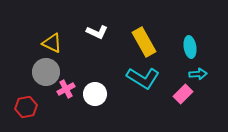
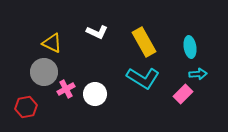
gray circle: moved 2 px left
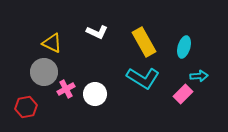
cyan ellipse: moved 6 px left; rotated 25 degrees clockwise
cyan arrow: moved 1 px right, 2 px down
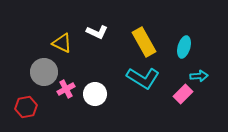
yellow triangle: moved 10 px right
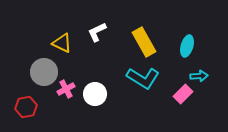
white L-shape: rotated 130 degrees clockwise
cyan ellipse: moved 3 px right, 1 px up
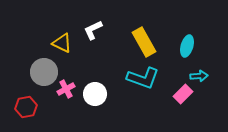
white L-shape: moved 4 px left, 2 px up
cyan L-shape: rotated 12 degrees counterclockwise
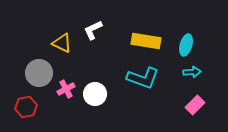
yellow rectangle: moved 2 px right, 1 px up; rotated 52 degrees counterclockwise
cyan ellipse: moved 1 px left, 1 px up
gray circle: moved 5 px left, 1 px down
cyan arrow: moved 7 px left, 4 px up
pink rectangle: moved 12 px right, 11 px down
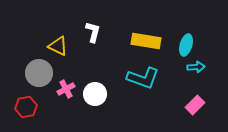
white L-shape: moved 2 px down; rotated 130 degrees clockwise
yellow triangle: moved 4 px left, 3 px down
cyan arrow: moved 4 px right, 5 px up
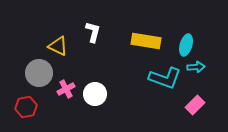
cyan L-shape: moved 22 px right
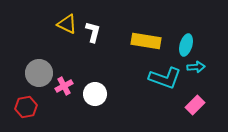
yellow triangle: moved 9 px right, 22 px up
pink cross: moved 2 px left, 3 px up
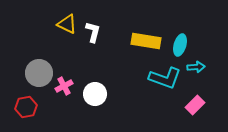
cyan ellipse: moved 6 px left
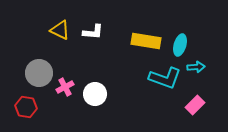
yellow triangle: moved 7 px left, 6 px down
white L-shape: rotated 80 degrees clockwise
pink cross: moved 1 px right, 1 px down
red hexagon: rotated 20 degrees clockwise
